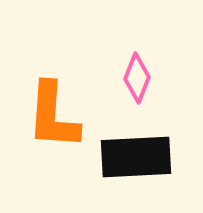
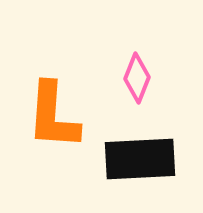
black rectangle: moved 4 px right, 2 px down
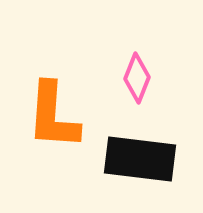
black rectangle: rotated 10 degrees clockwise
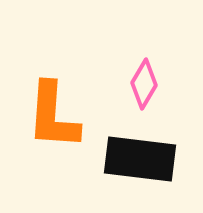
pink diamond: moved 7 px right, 6 px down; rotated 9 degrees clockwise
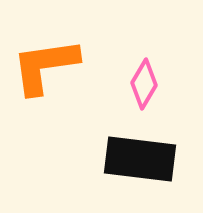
orange L-shape: moved 8 px left, 50 px up; rotated 78 degrees clockwise
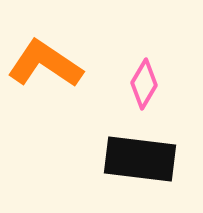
orange L-shape: moved 2 px up; rotated 42 degrees clockwise
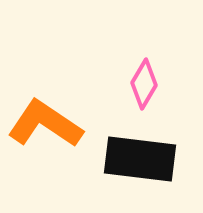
orange L-shape: moved 60 px down
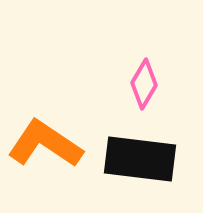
orange L-shape: moved 20 px down
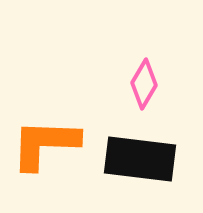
orange L-shape: rotated 32 degrees counterclockwise
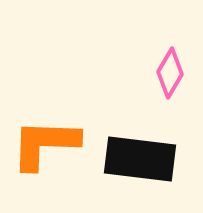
pink diamond: moved 26 px right, 11 px up
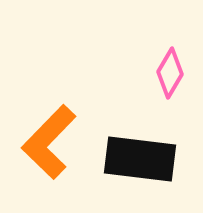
orange L-shape: moved 4 px right, 2 px up; rotated 48 degrees counterclockwise
